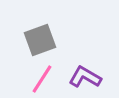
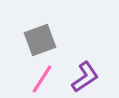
purple L-shape: rotated 116 degrees clockwise
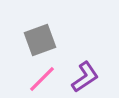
pink line: rotated 12 degrees clockwise
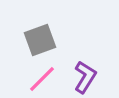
purple L-shape: rotated 24 degrees counterclockwise
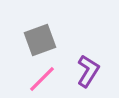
purple L-shape: moved 3 px right, 6 px up
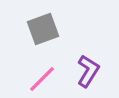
gray square: moved 3 px right, 11 px up
